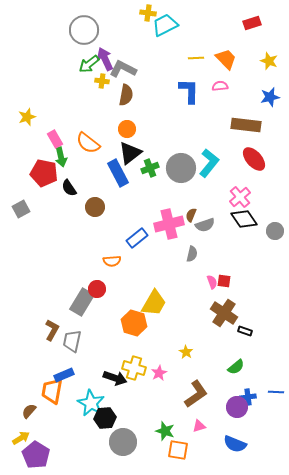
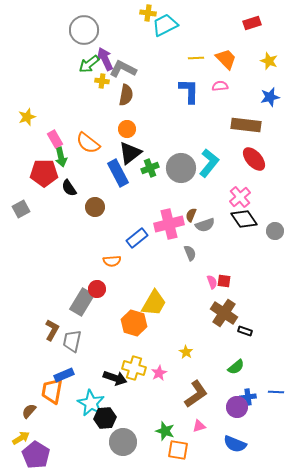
red pentagon at (44, 173): rotated 12 degrees counterclockwise
gray semicircle at (192, 254): moved 2 px left, 1 px up; rotated 35 degrees counterclockwise
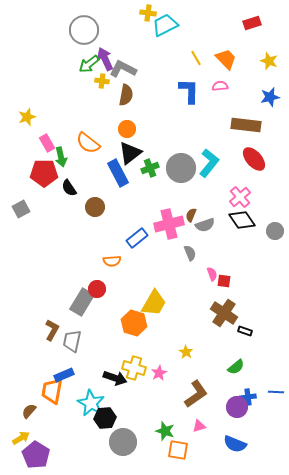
yellow line at (196, 58): rotated 63 degrees clockwise
pink rectangle at (55, 139): moved 8 px left, 4 px down
black diamond at (244, 219): moved 2 px left, 1 px down
pink semicircle at (212, 282): moved 8 px up
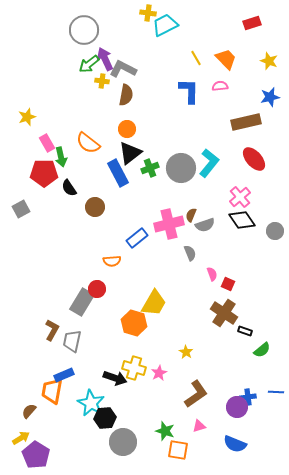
brown rectangle at (246, 125): moved 3 px up; rotated 20 degrees counterclockwise
red square at (224, 281): moved 4 px right, 3 px down; rotated 16 degrees clockwise
green semicircle at (236, 367): moved 26 px right, 17 px up
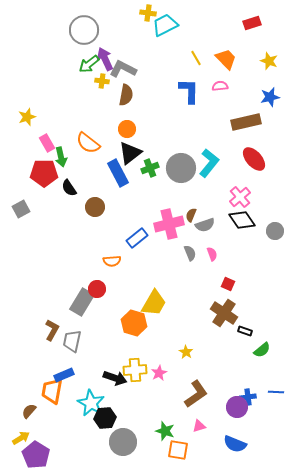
pink semicircle at (212, 274): moved 20 px up
yellow cross at (134, 368): moved 1 px right, 2 px down; rotated 20 degrees counterclockwise
